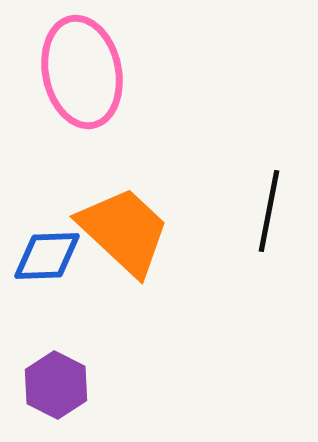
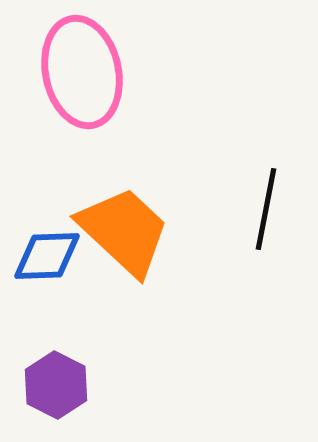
black line: moved 3 px left, 2 px up
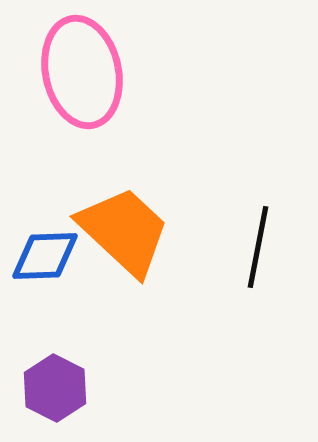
black line: moved 8 px left, 38 px down
blue diamond: moved 2 px left
purple hexagon: moved 1 px left, 3 px down
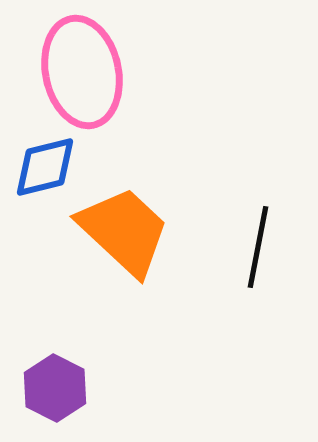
blue diamond: moved 89 px up; rotated 12 degrees counterclockwise
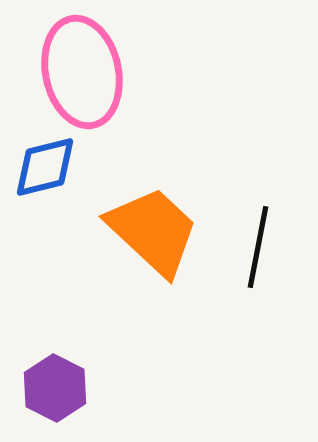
orange trapezoid: moved 29 px right
